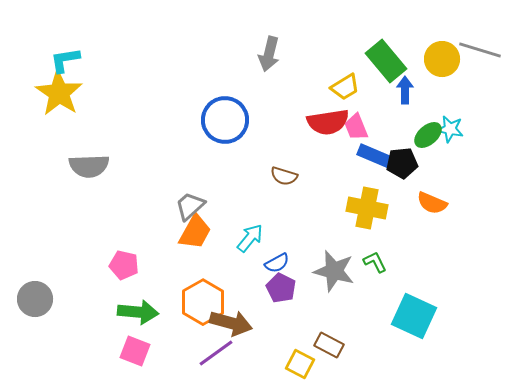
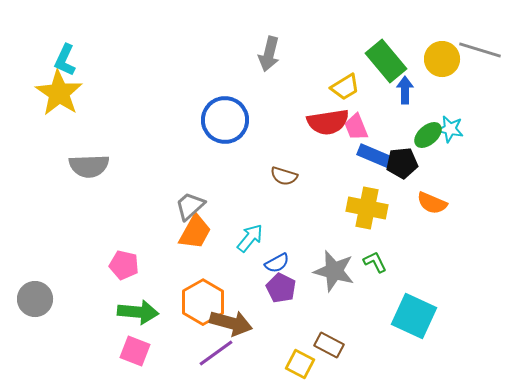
cyan L-shape: rotated 56 degrees counterclockwise
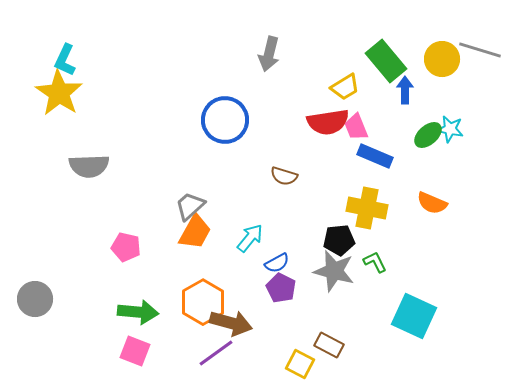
black pentagon: moved 63 px left, 77 px down
pink pentagon: moved 2 px right, 18 px up
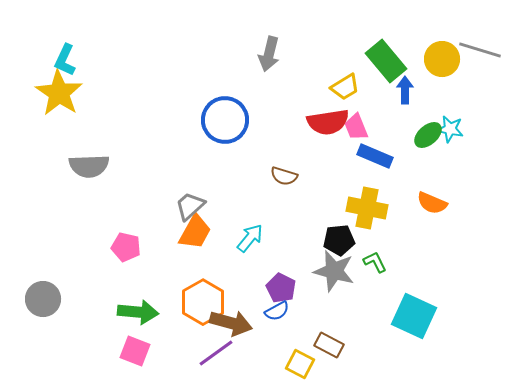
blue semicircle: moved 48 px down
gray circle: moved 8 px right
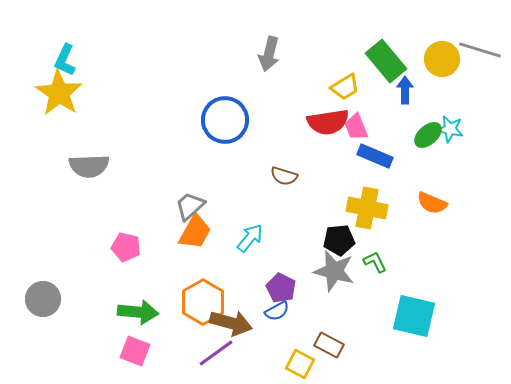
cyan square: rotated 12 degrees counterclockwise
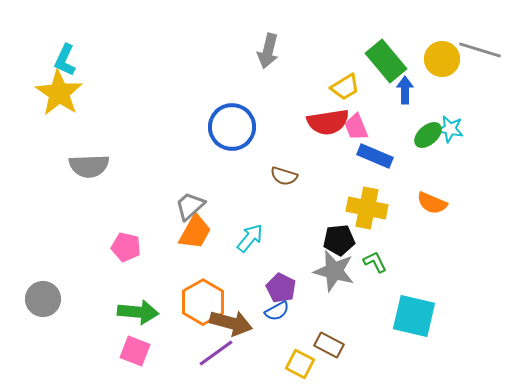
gray arrow: moved 1 px left, 3 px up
blue circle: moved 7 px right, 7 px down
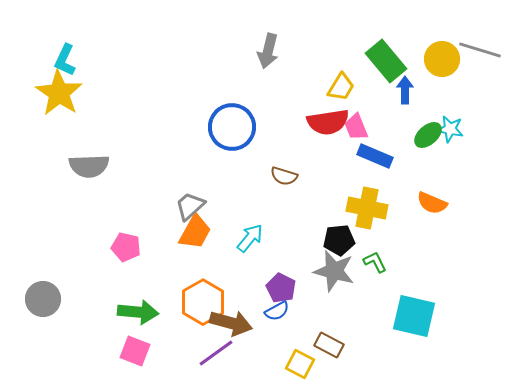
yellow trapezoid: moved 4 px left; rotated 28 degrees counterclockwise
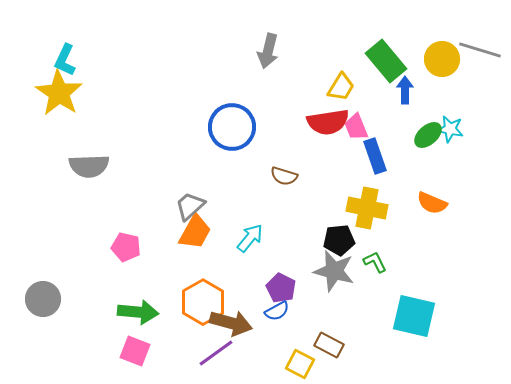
blue rectangle: rotated 48 degrees clockwise
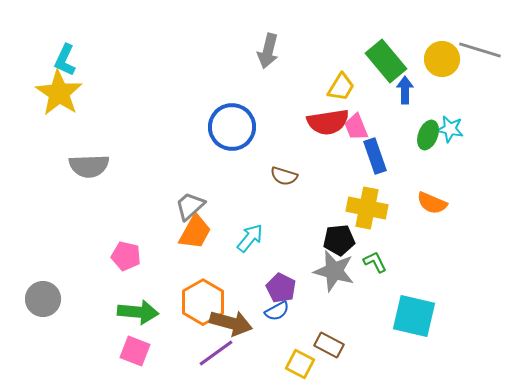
green ellipse: rotated 28 degrees counterclockwise
pink pentagon: moved 9 px down
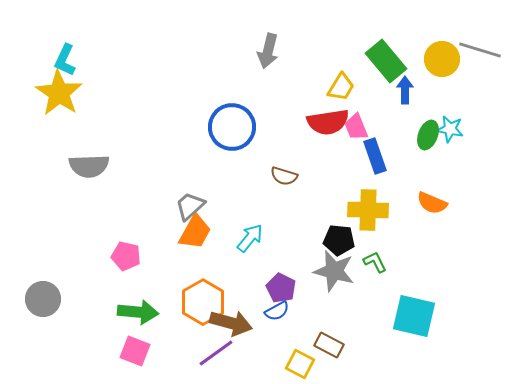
yellow cross: moved 1 px right, 2 px down; rotated 9 degrees counterclockwise
black pentagon: rotated 12 degrees clockwise
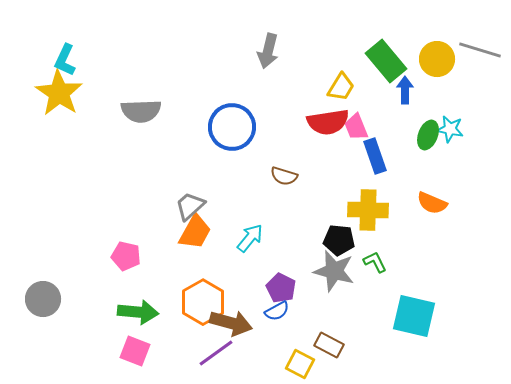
yellow circle: moved 5 px left
gray semicircle: moved 52 px right, 55 px up
